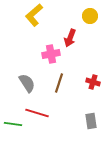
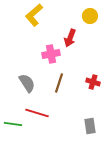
gray rectangle: moved 1 px left, 5 px down
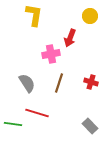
yellow L-shape: rotated 140 degrees clockwise
red cross: moved 2 px left
gray rectangle: rotated 35 degrees counterclockwise
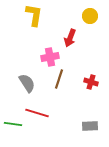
pink cross: moved 1 px left, 3 px down
brown line: moved 4 px up
gray rectangle: rotated 49 degrees counterclockwise
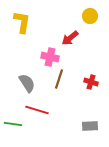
yellow L-shape: moved 12 px left, 7 px down
red arrow: rotated 30 degrees clockwise
pink cross: rotated 24 degrees clockwise
red line: moved 3 px up
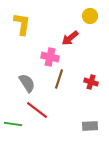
yellow L-shape: moved 2 px down
red line: rotated 20 degrees clockwise
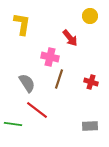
red arrow: rotated 90 degrees counterclockwise
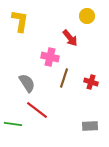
yellow circle: moved 3 px left
yellow L-shape: moved 2 px left, 3 px up
brown line: moved 5 px right, 1 px up
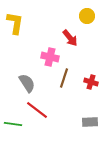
yellow L-shape: moved 5 px left, 2 px down
gray rectangle: moved 4 px up
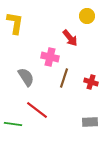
gray semicircle: moved 1 px left, 6 px up
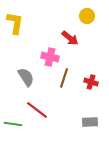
red arrow: rotated 12 degrees counterclockwise
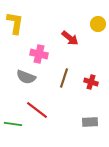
yellow circle: moved 11 px right, 8 px down
pink cross: moved 11 px left, 3 px up
gray semicircle: rotated 144 degrees clockwise
